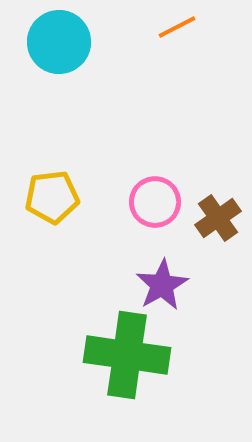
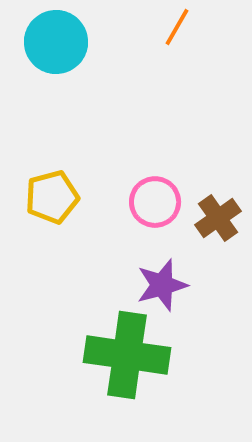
orange line: rotated 33 degrees counterclockwise
cyan circle: moved 3 px left
yellow pentagon: rotated 8 degrees counterclockwise
purple star: rotated 14 degrees clockwise
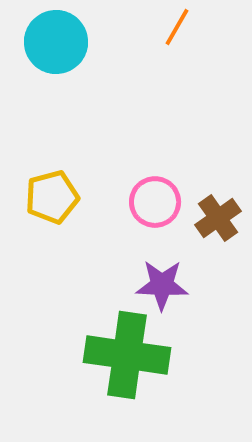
purple star: rotated 18 degrees clockwise
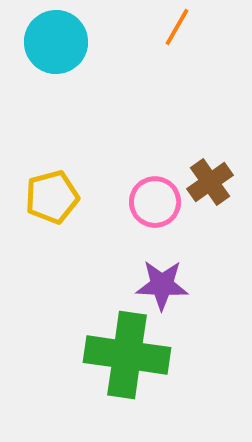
brown cross: moved 8 px left, 36 px up
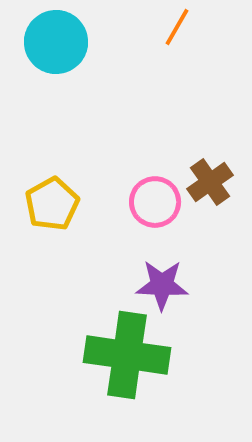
yellow pentagon: moved 7 px down; rotated 14 degrees counterclockwise
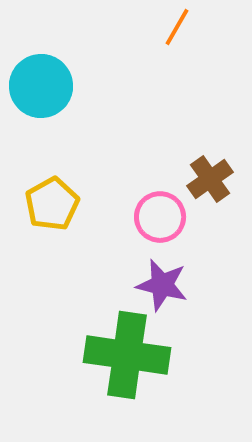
cyan circle: moved 15 px left, 44 px down
brown cross: moved 3 px up
pink circle: moved 5 px right, 15 px down
purple star: rotated 12 degrees clockwise
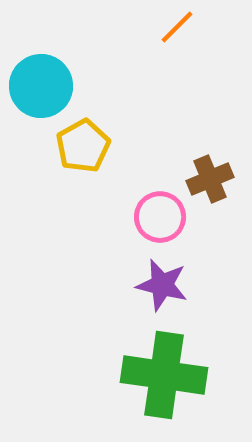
orange line: rotated 15 degrees clockwise
brown cross: rotated 12 degrees clockwise
yellow pentagon: moved 31 px right, 58 px up
green cross: moved 37 px right, 20 px down
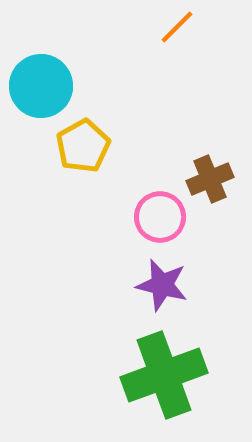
green cross: rotated 28 degrees counterclockwise
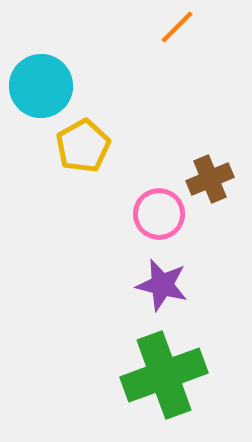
pink circle: moved 1 px left, 3 px up
